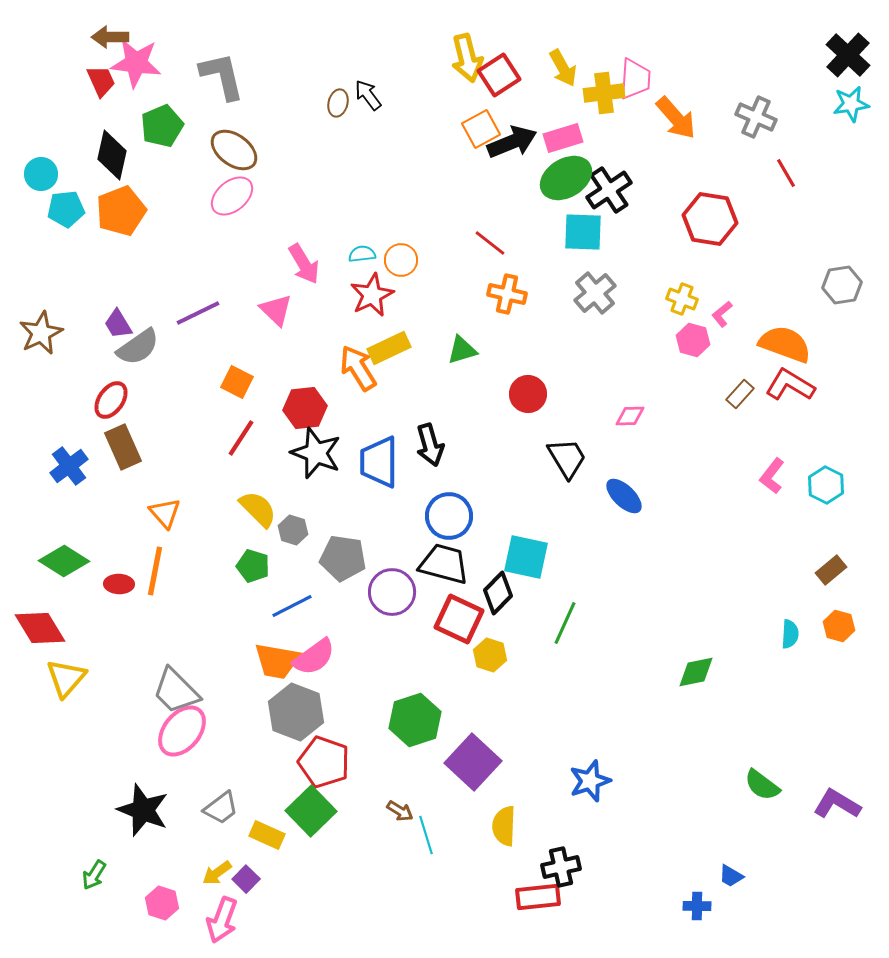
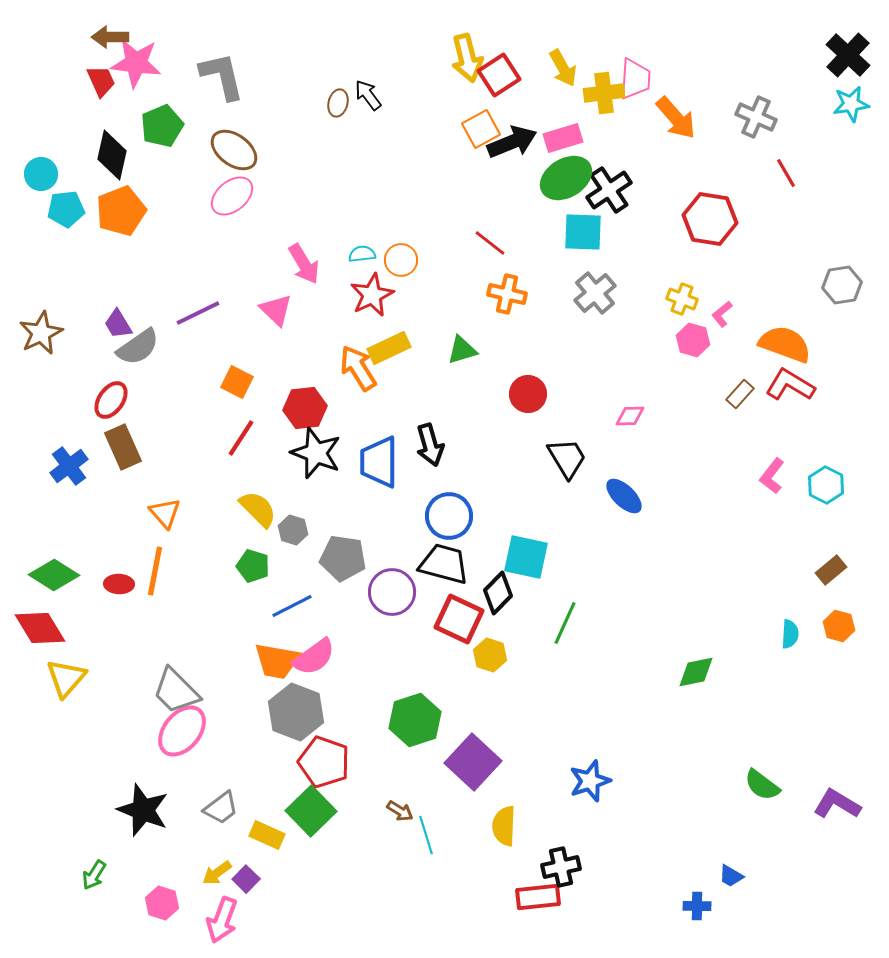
green diamond at (64, 561): moved 10 px left, 14 px down
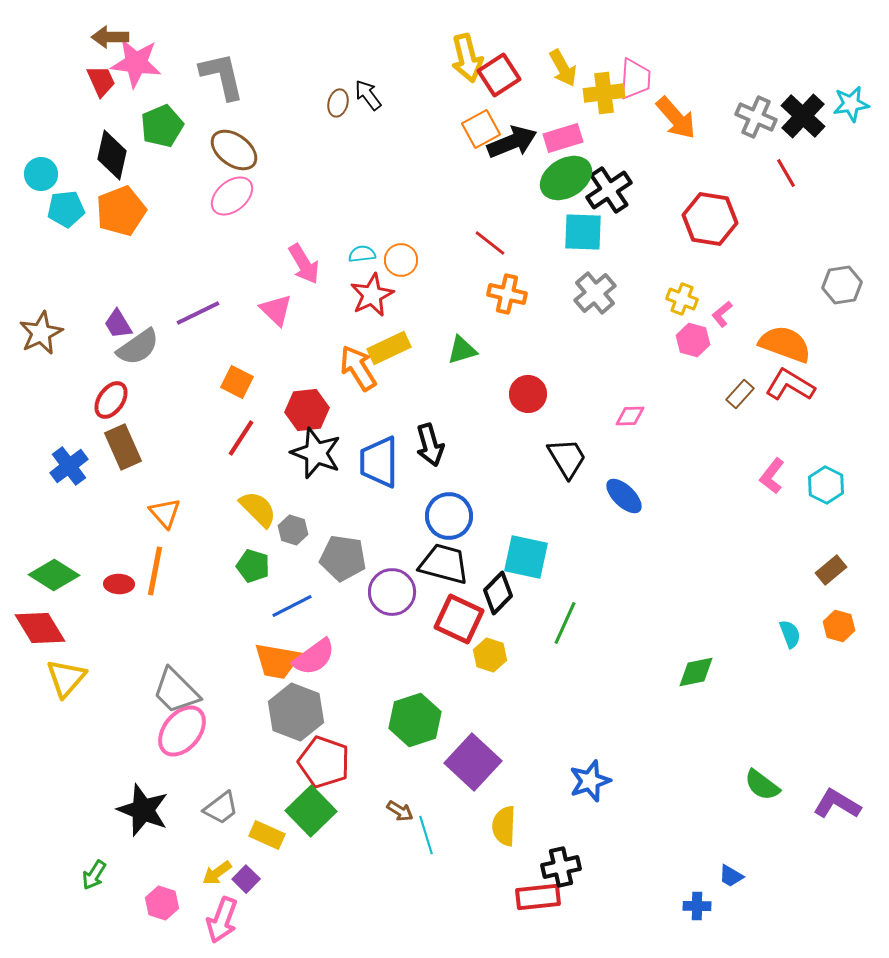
black cross at (848, 55): moved 45 px left, 61 px down
red hexagon at (305, 408): moved 2 px right, 2 px down
cyan semicircle at (790, 634): rotated 24 degrees counterclockwise
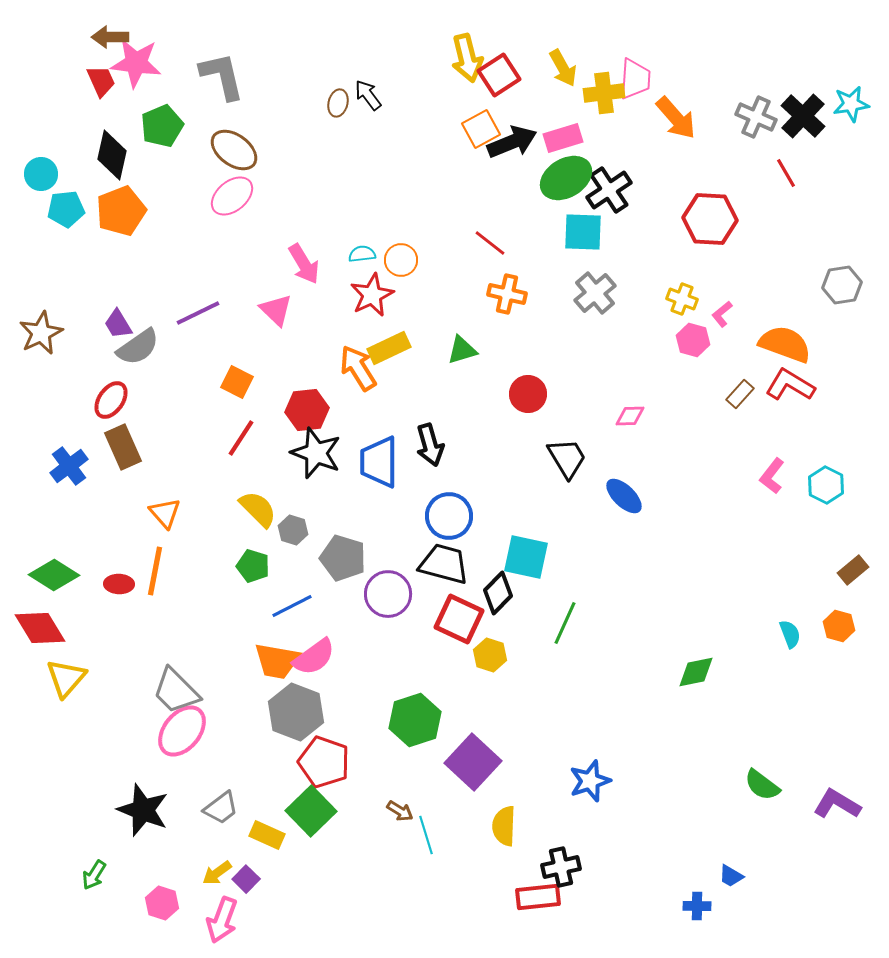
red hexagon at (710, 219): rotated 6 degrees counterclockwise
gray pentagon at (343, 558): rotated 9 degrees clockwise
brown rectangle at (831, 570): moved 22 px right
purple circle at (392, 592): moved 4 px left, 2 px down
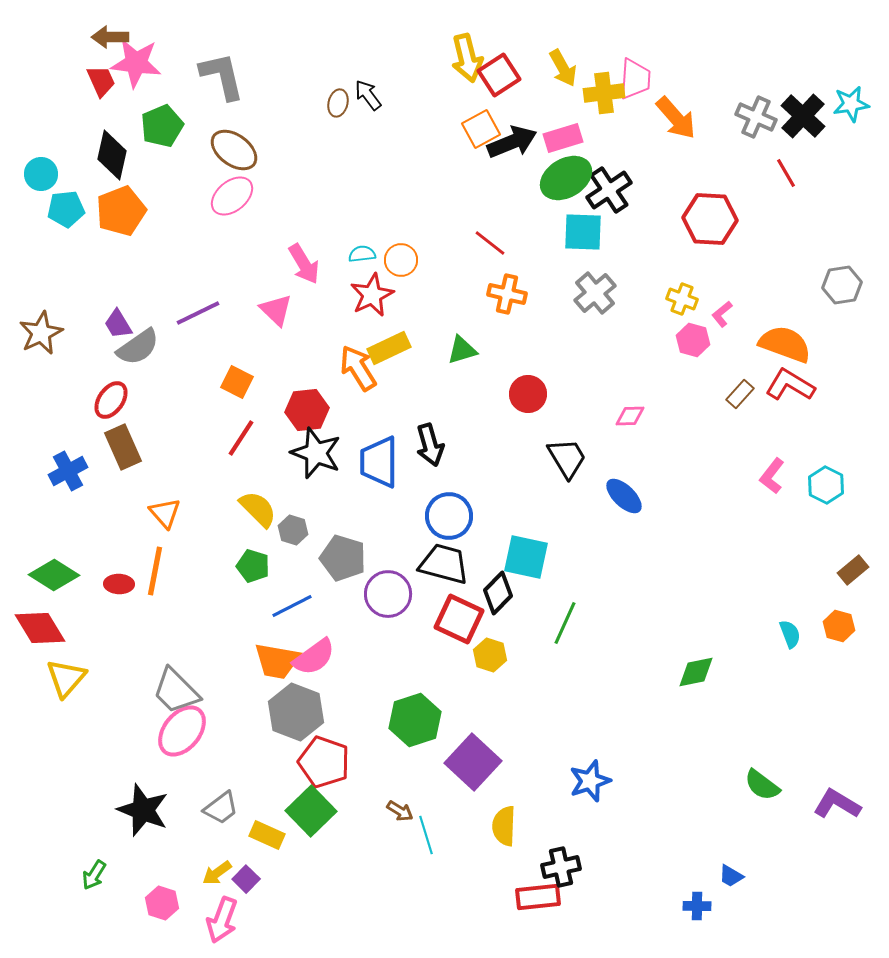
blue cross at (69, 466): moved 1 px left, 5 px down; rotated 9 degrees clockwise
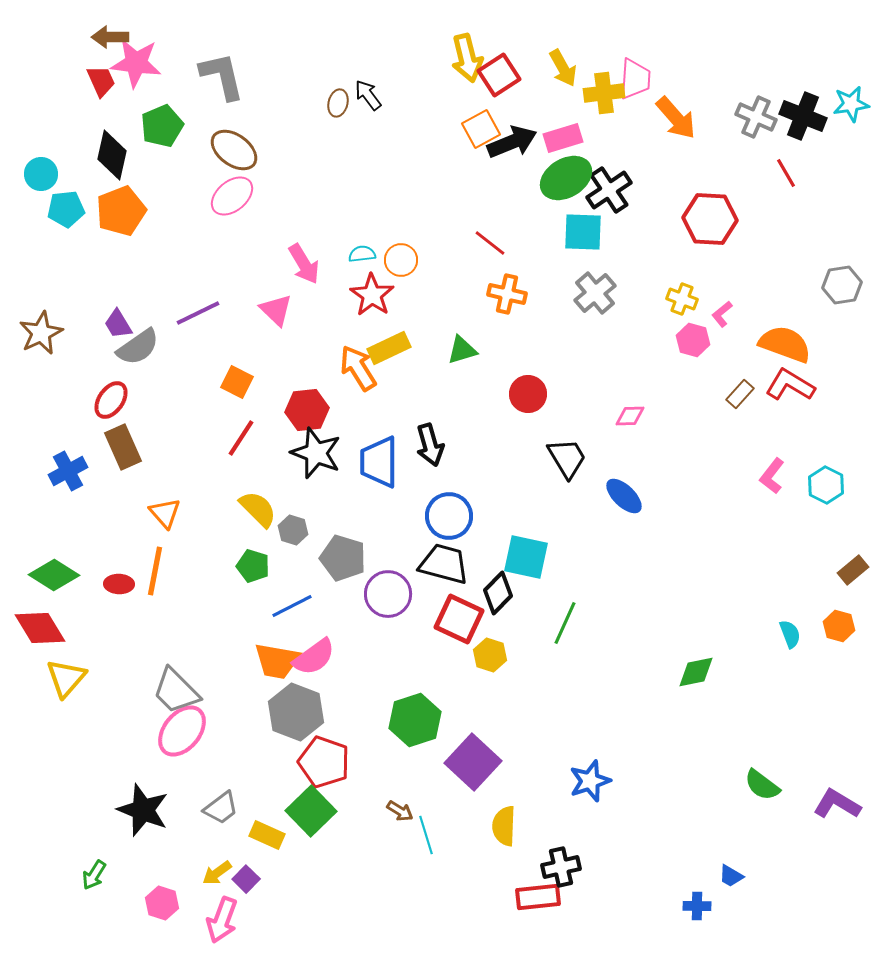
black cross at (803, 116): rotated 21 degrees counterclockwise
red star at (372, 295): rotated 12 degrees counterclockwise
